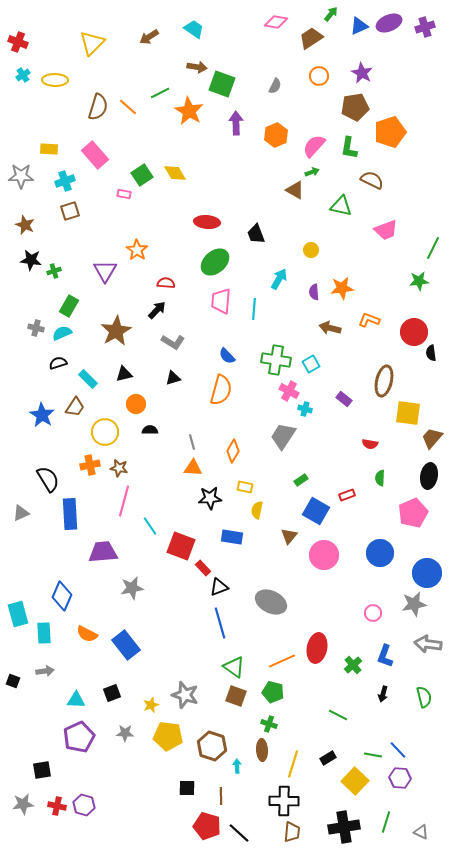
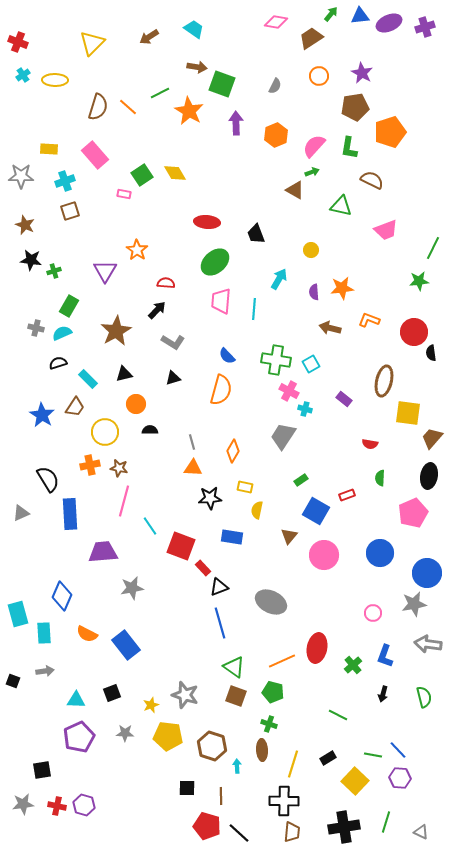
blue triangle at (359, 26): moved 1 px right, 10 px up; rotated 18 degrees clockwise
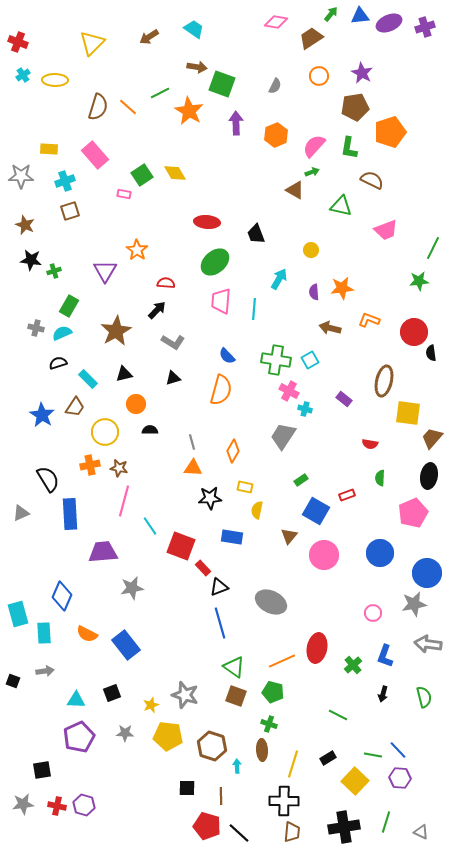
cyan square at (311, 364): moved 1 px left, 4 px up
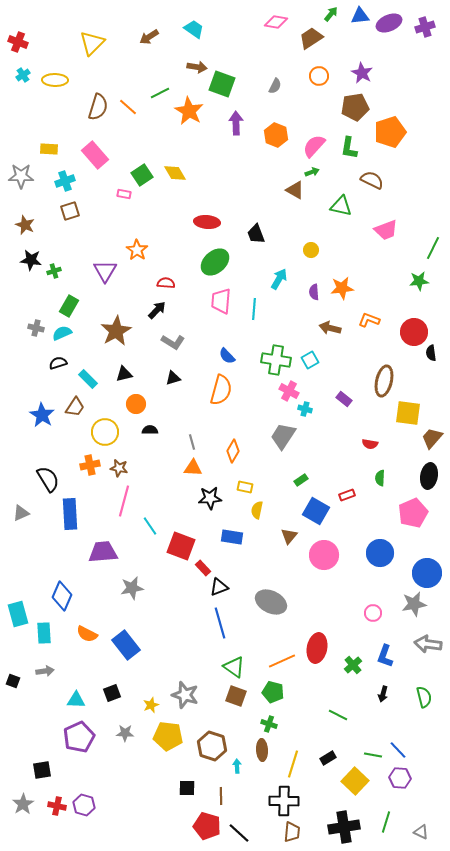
orange hexagon at (276, 135): rotated 15 degrees counterclockwise
gray star at (23, 804): rotated 25 degrees counterclockwise
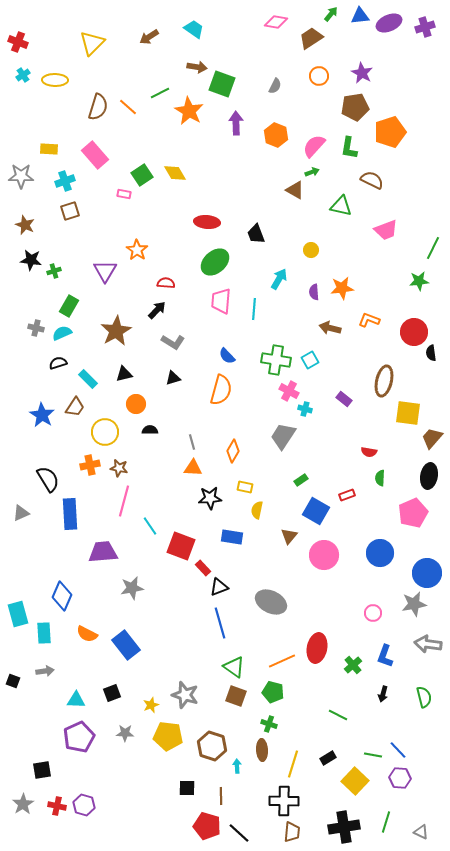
red semicircle at (370, 444): moved 1 px left, 8 px down
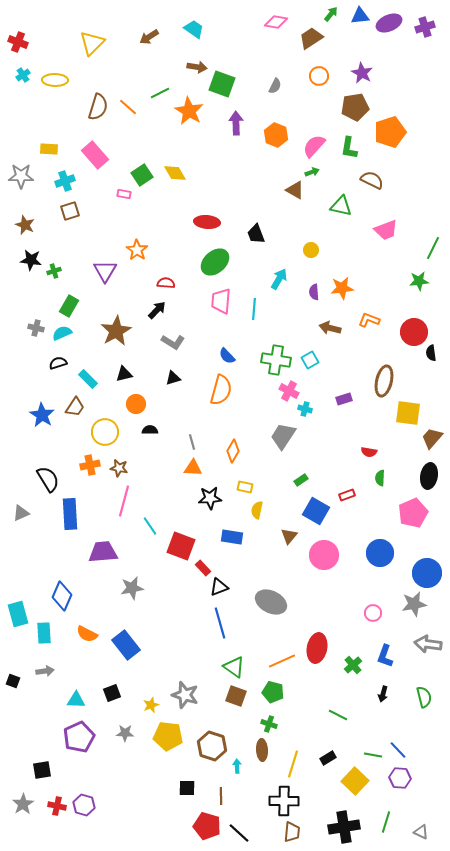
purple rectangle at (344, 399): rotated 56 degrees counterclockwise
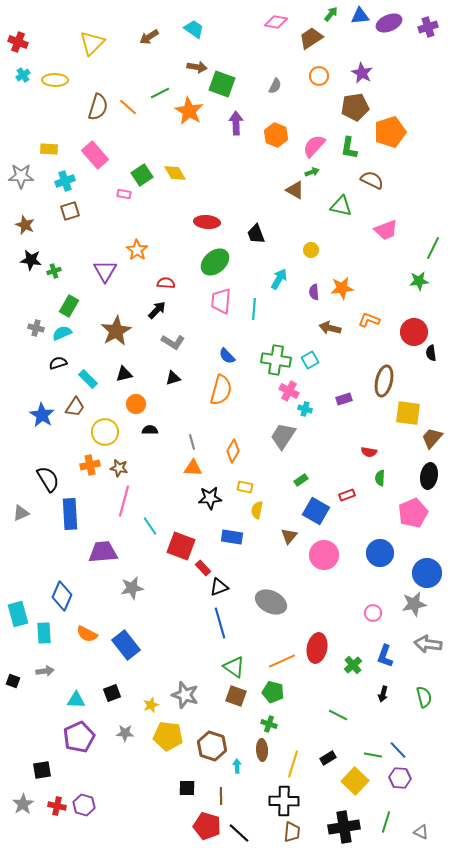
purple cross at (425, 27): moved 3 px right
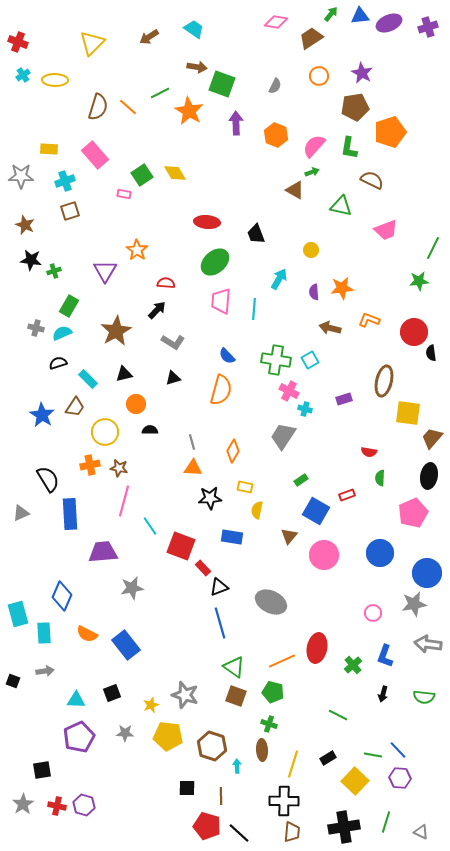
green semicircle at (424, 697): rotated 110 degrees clockwise
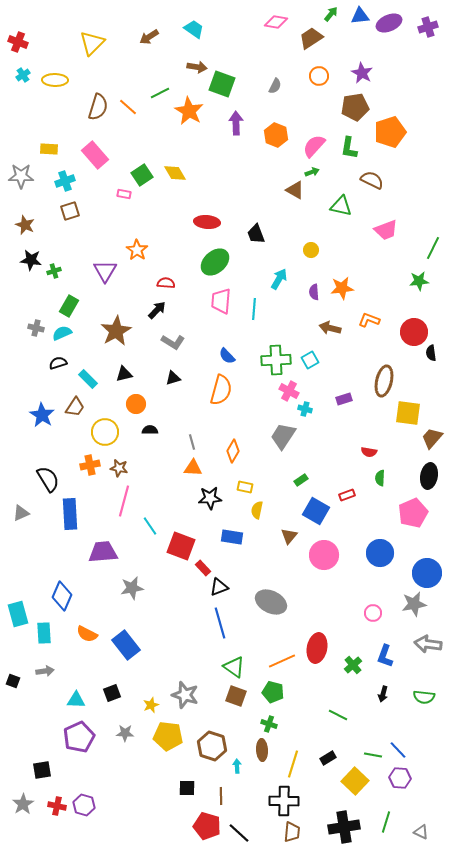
green cross at (276, 360): rotated 12 degrees counterclockwise
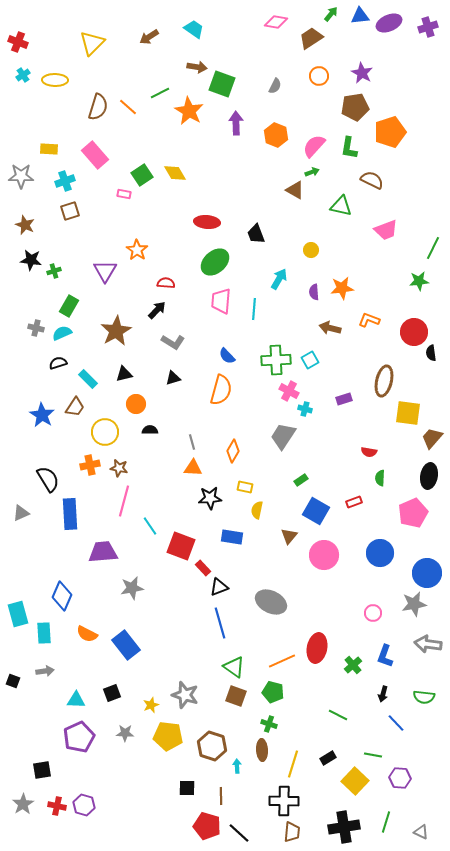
red rectangle at (347, 495): moved 7 px right, 7 px down
blue line at (398, 750): moved 2 px left, 27 px up
